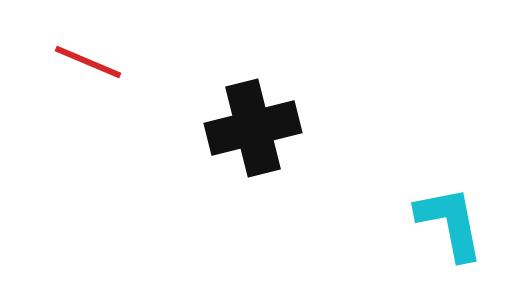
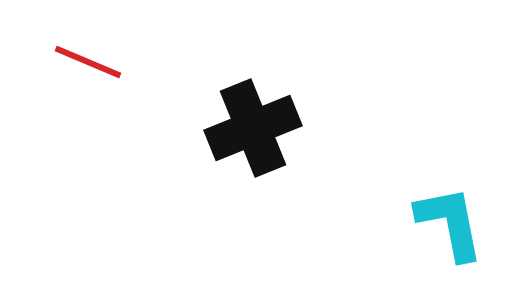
black cross: rotated 8 degrees counterclockwise
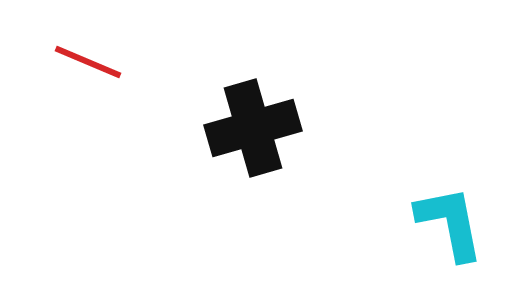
black cross: rotated 6 degrees clockwise
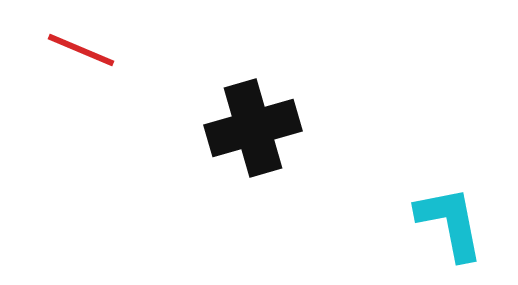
red line: moved 7 px left, 12 px up
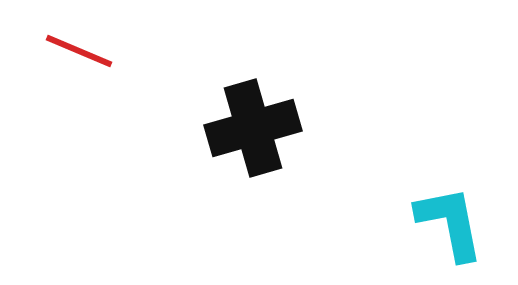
red line: moved 2 px left, 1 px down
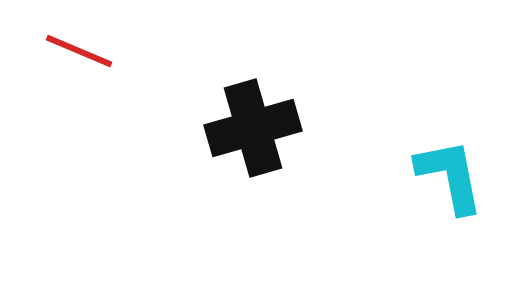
cyan L-shape: moved 47 px up
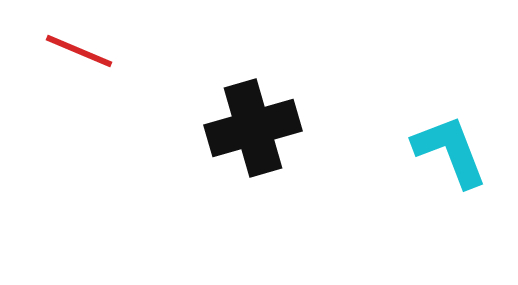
cyan L-shape: moved 25 px up; rotated 10 degrees counterclockwise
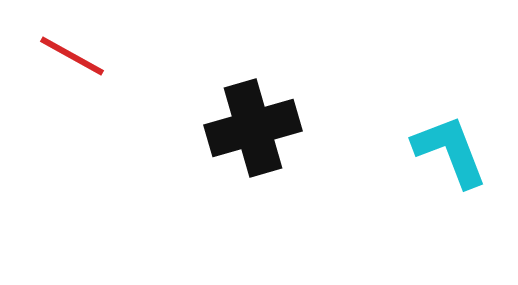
red line: moved 7 px left, 5 px down; rotated 6 degrees clockwise
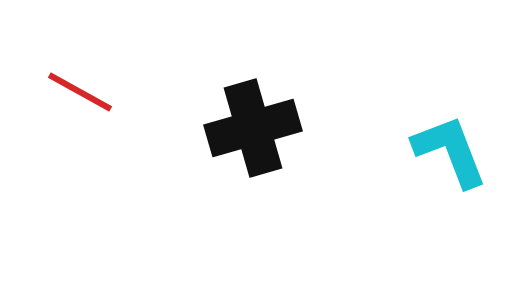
red line: moved 8 px right, 36 px down
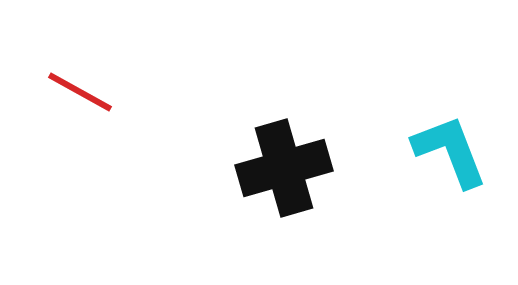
black cross: moved 31 px right, 40 px down
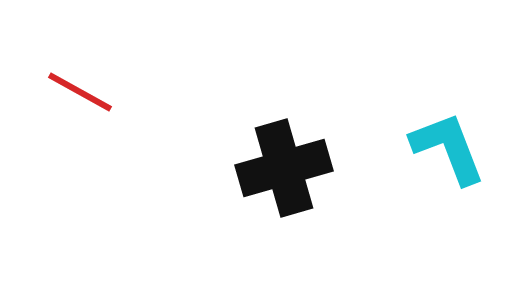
cyan L-shape: moved 2 px left, 3 px up
